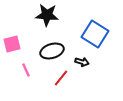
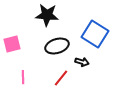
black ellipse: moved 5 px right, 5 px up
pink line: moved 3 px left, 7 px down; rotated 24 degrees clockwise
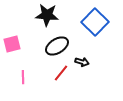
blue square: moved 12 px up; rotated 12 degrees clockwise
black ellipse: rotated 15 degrees counterclockwise
red line: moved 5 px up
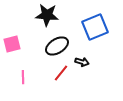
blue square: moved 5 px down; rotated 24 degrees clockwise
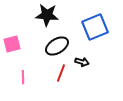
red line: rotated 18 degrees counterclockwise
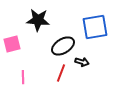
black star: moved 9 px left, 5 px down
blue square: rotated 12 degrees clockwise
black ellipse: moved 6 px right
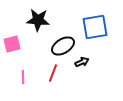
black arrow: rotated 40 degrees counterclockwise
red line: moved 8 px left
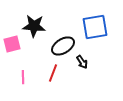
black star: moved 4 px left, 6 px down
black arrow: rotated 80 degrees clockwise
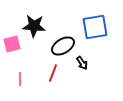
black arrow: moved 1 px down
pink line: moved 3 px left, 2 px down
